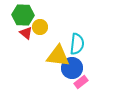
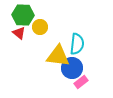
red triangle: moved 7 px left
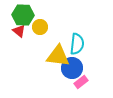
red triangle: moved 2 px up
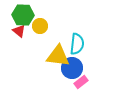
yellow circle: moved 1 px up
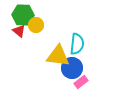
yellow circle: moved 4 px left, 1 px up
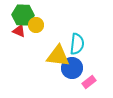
red triangle: rotated 16 degrees counterclockwise
pink rectangle: moved 8 px right
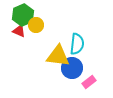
green hexagon: rotated 25 degrees counterclockwise
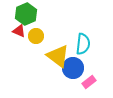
green hexagon: moved 3 px right, 1 px up
yellow circle: moved 11 px down
cyan semicircle: moved 6 px right
yellow triangle: rotated 30 degrees clockwise
blue circle: moved 1 px right
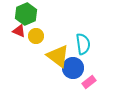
cyan semicircle: rotated 15 degrees counterclockwise
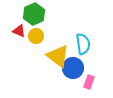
green hexagon: moved 8 px right
pink rectangle: rotated 32 degrees counterclockwise
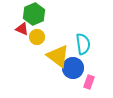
red triangle: moved 3 px right, 2 px up
yellow circle: moved 1 px right, 1 px down
